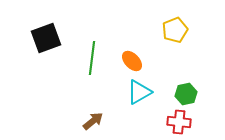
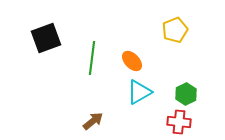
green hexagon: rotated 15 degrees counterclockwise
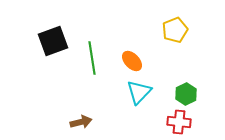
black square: moved 7 px right, 3 px down
green line: rotated 16 degrees counterclockwise
cyan triangle: rotated 16 degrees counterclockwise
brown arrow: moved 12 px left, 1 px down; rotated 25 degrees clockwise
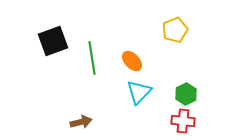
red cross: moved 4 px right, 1 px up
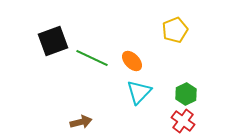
green line: rotated 56 degrees counterclockwise
red cross: rotated 30 degrees clockwise
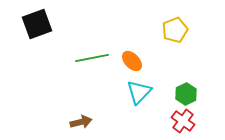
black square: moved 16 px left, 17 px up
green line: rotated 36 degrees counterclockwise
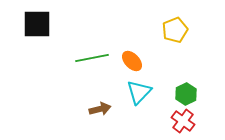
black square: rotated 20 degrees clockwise
brown arrow: moved 19 px right, 13 px up
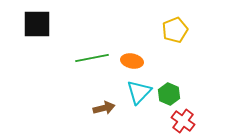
orange ellipse: rotated 35 degrees counterclockwise
green hexagon: moved 17 px left; rotated 10 degrees counterclockwise
brown arrow: moved 4 px right, 1 px up
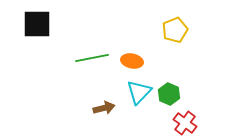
red cross: moved 2 px right, 2 px down
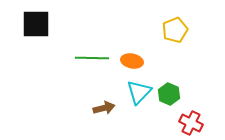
black square: moved 1 px left
green line: rotated 12 degrees clockwise
red cross: moved 6 px right; rotated 10 degrees counterclockwise
